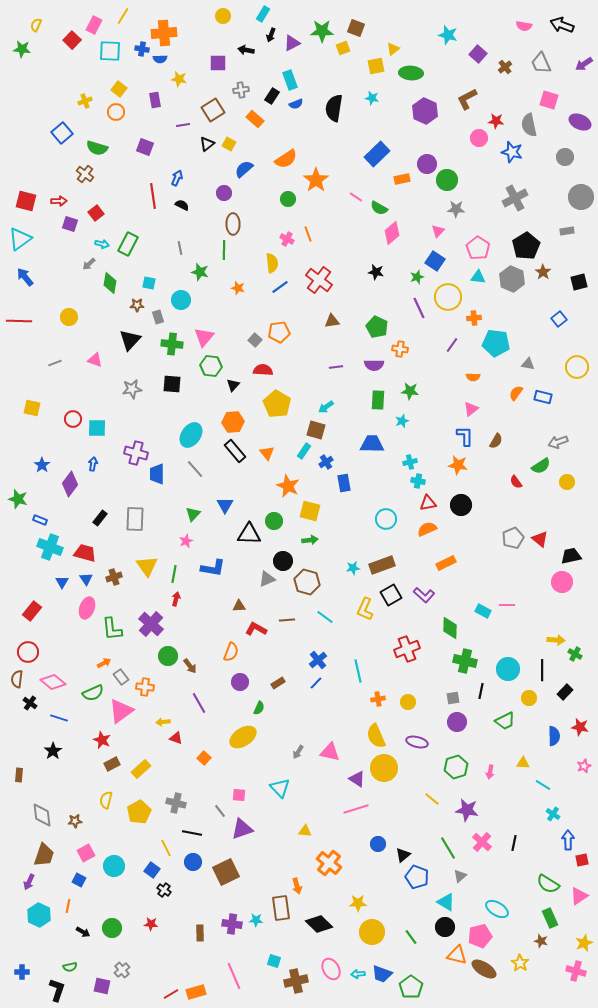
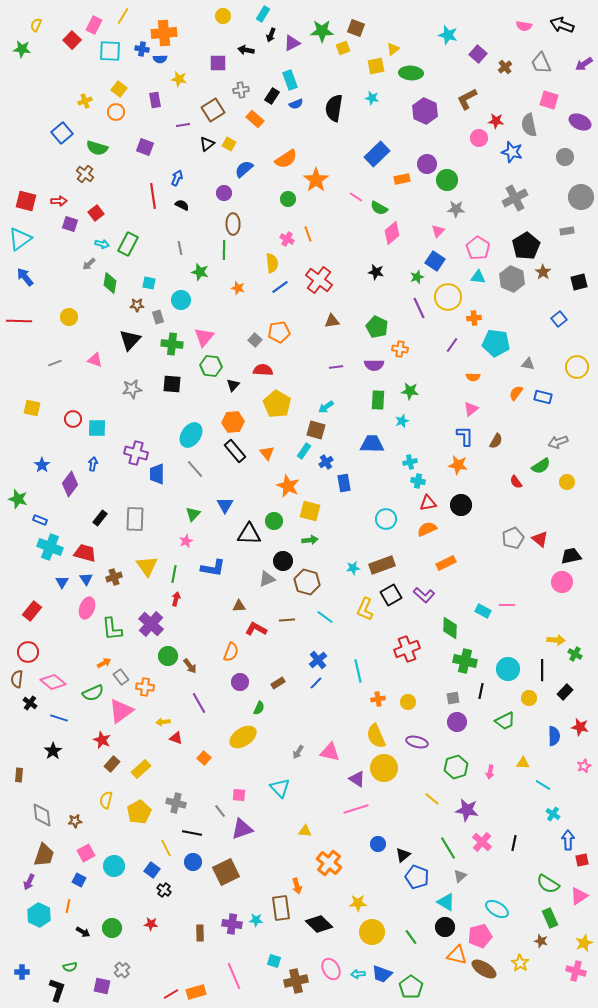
brown rectangle at (112, 764): rotated 21 degrees counterclockwise
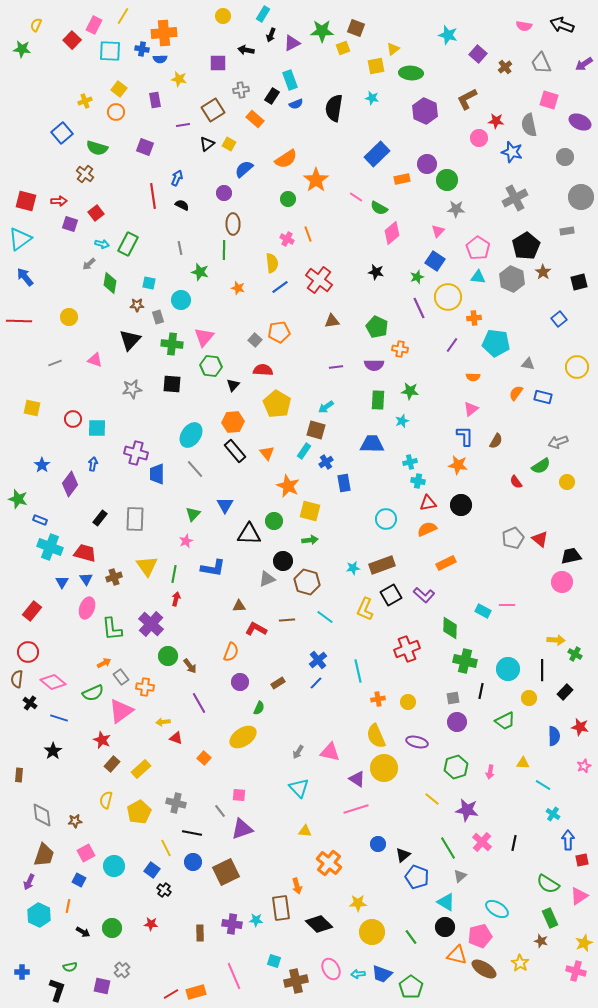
cyan triangle at (280, 788): moved 19 px right
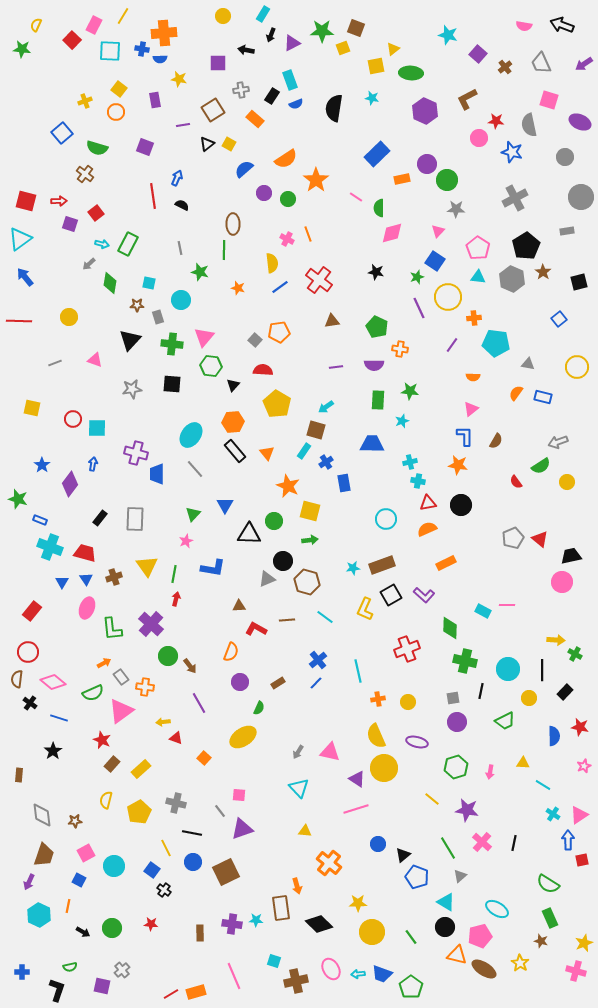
purple circle at (224, 193): moved 40 px right
green semicircle at (379, 208): rotated 60 degrees clockwise
pink diamond at (392, 233): rotated 25 degrees clockwise
pink triangle at (579, 896): moved 81 px up
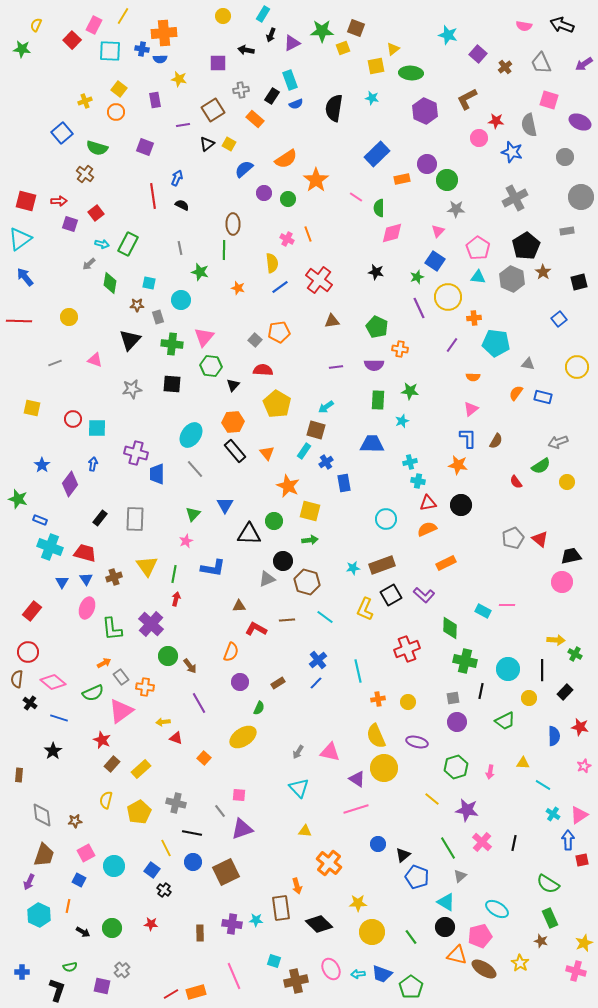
blue L-shape at (465, 436): moved 3 px right, 2 px down
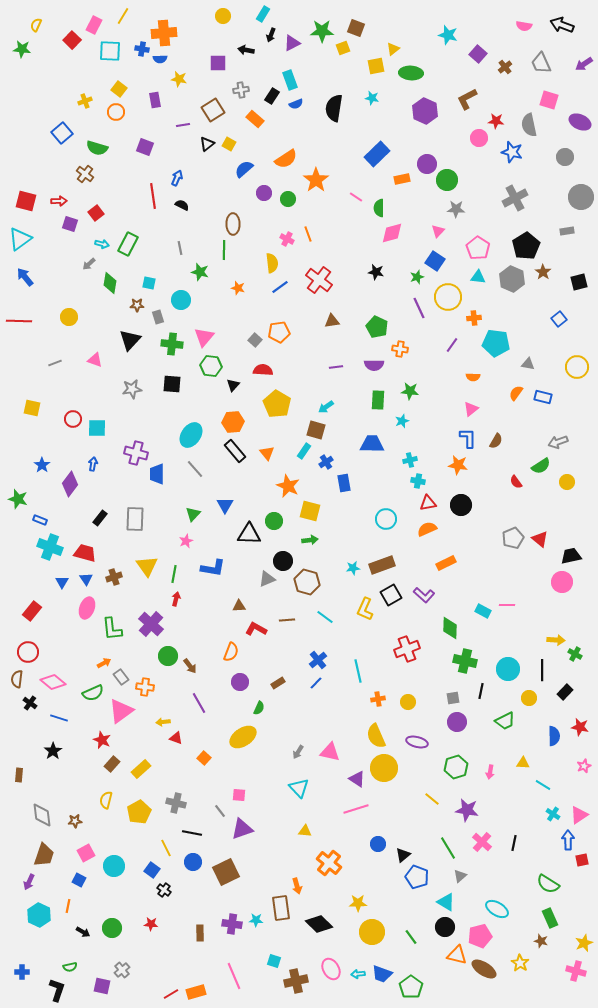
cyan cross at (410, 462): moved 2 px up
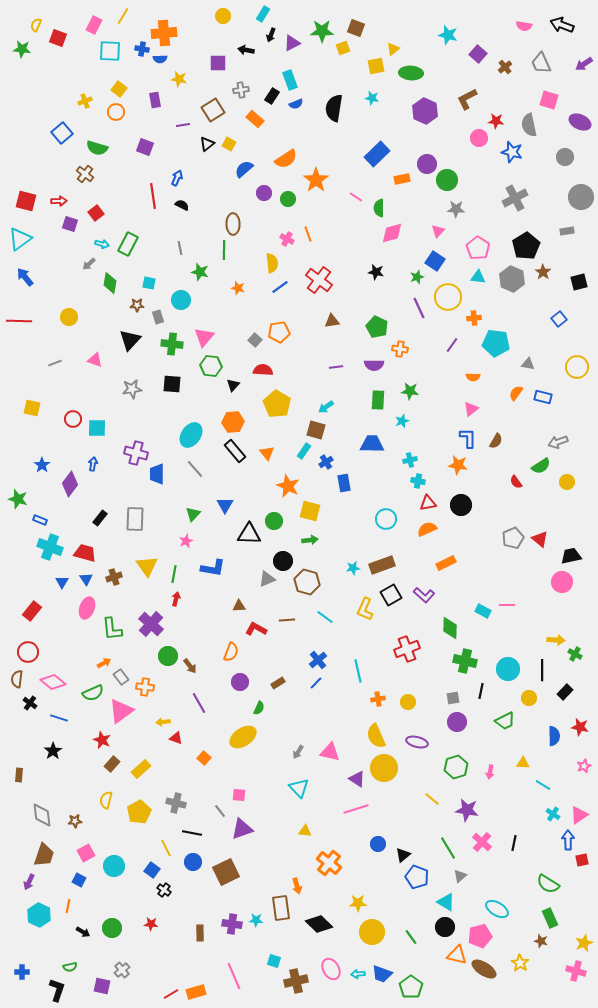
red square at (72, 40): moved 14 px left, 2 px up; rotated 24 degrees counterclockwise
